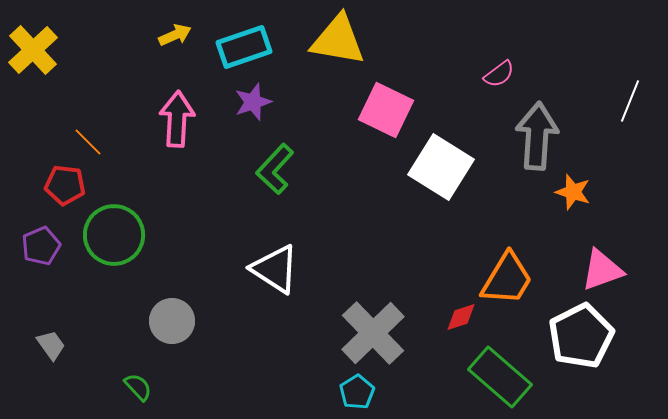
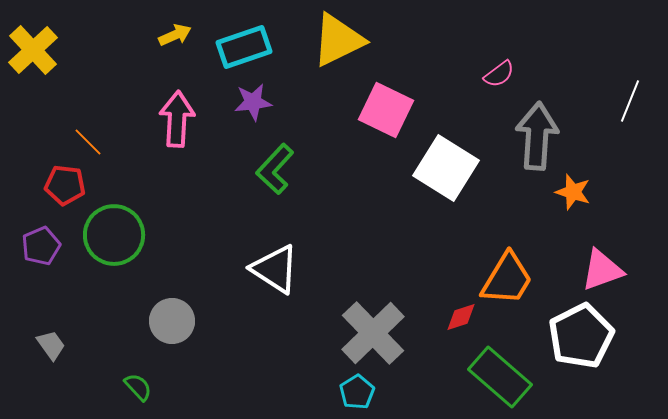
yellow triangle: rotated 36 degrees counterclockwise
purple star: rotated 12 degrees clockwise
white square: moved 5 px right, 1 px down
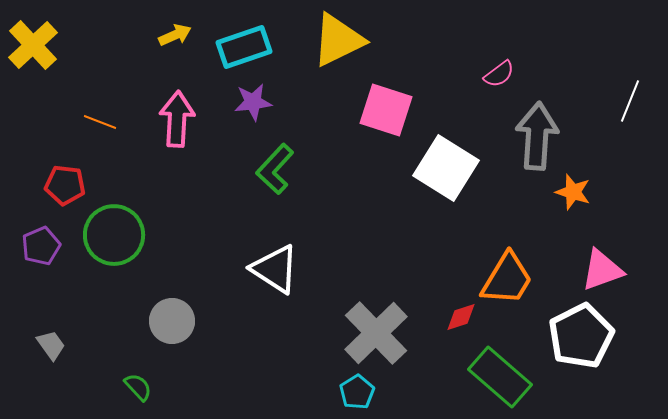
yellow cross: moved 5 px up
pink square: rotated 8 degrees counterclockwise
orange line: moved 12 px right, 20 px up; rotated 24 degrees counterclockwise
gray cross: moved 3 px right
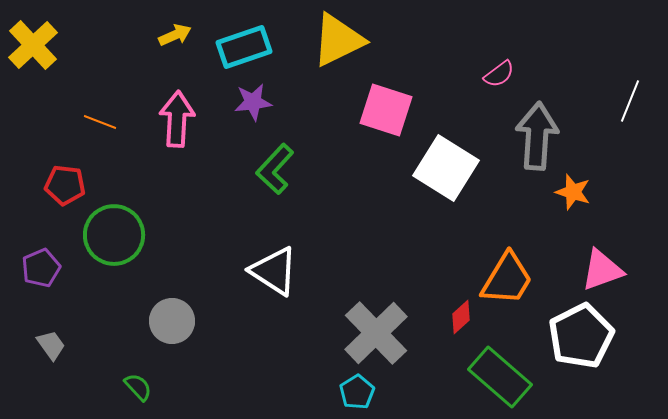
purple pentagon: moved 22 px down
white triangle: moved 1 px left, 2 px down
red diamond: rotated 24 degrees counterclockwise
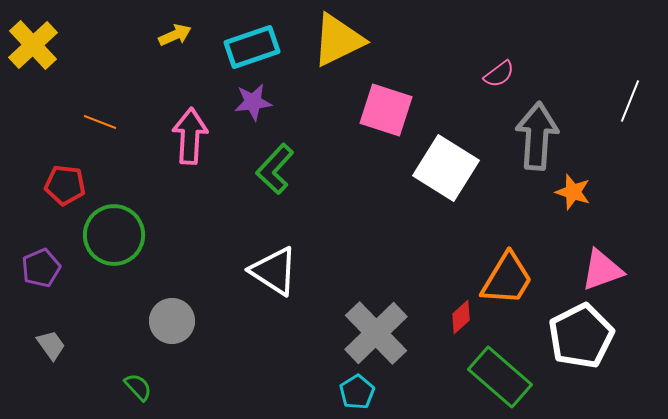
cyan rectangle: moved 8 px right
pink arrow: moved 13 px right, 17 px down
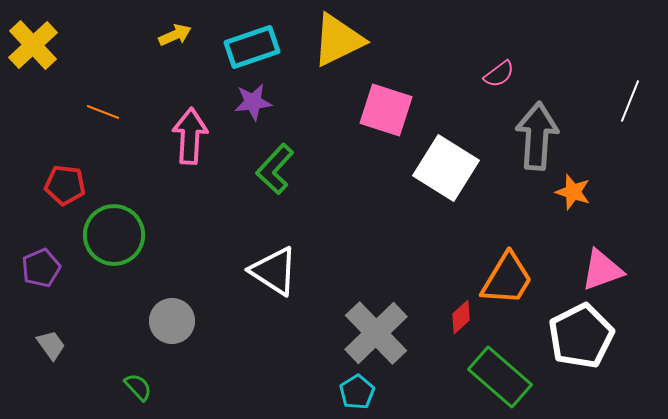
orange line: moved 3 px right, 10 px up
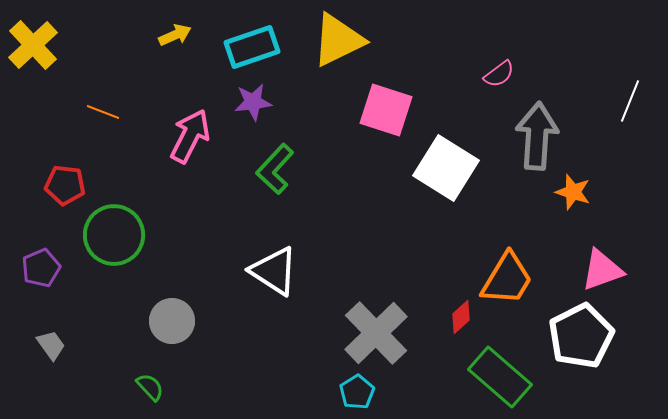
pink arrow: rotated 24 degrees clockwise
green semicircle: moved 12 px right
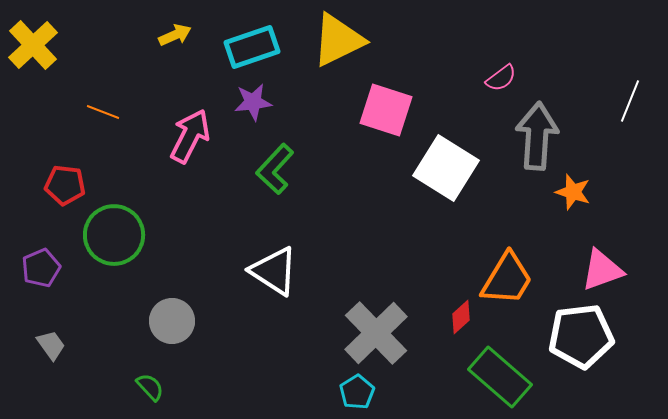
pink semicircle: moved 2 px right, 4 px down
white pentagon: rotated 20 degrees clockwise
